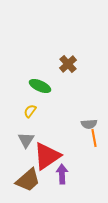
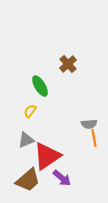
green ellipse: rotated 35 degrees clockwise
gray triangle: rotated 36 degrees clockwise
purple arrow: moved 4 px down; rotated 132 degrees clockwise
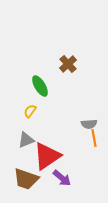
brown trapezoid: moved 2 px left, 1 px up; rotated 60 degrees clockwise
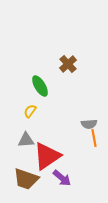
gray triangle: rotated 18 degrees clockwise
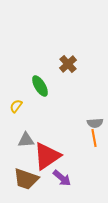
yellow semicircle: moved 14 px left, 5 px up
gray semicircle: moved 6 px right, 1 px up
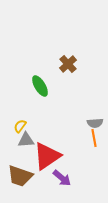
yellow semicircle: moved 4 px right, 20 px down
brown trapezoid: moved 6 px left, 3 px up
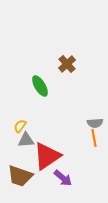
brown cross: moved 1 px left
purple arrow: moved 1 px right
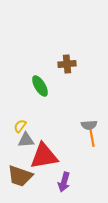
brown cross: rotated 36 degrees clockwise
gray semicircle: moved 6 px left, 2 px down
orange line: moved 2 px left
red triangle: moved 3 px left; rotated 24 degrees clockwise
purple arrow: moved 1 px right, 4 px down; rotated 66 degrees clockwise
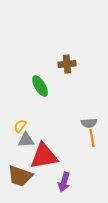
gray semicircle: moved 2 px up
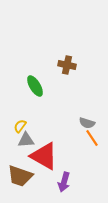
brown cross: moved 1 px down; rotated 18 degrees clockwise
green ellipse: moved 5 px left
gray semicircle: moved 2 px left; rotated 21 degrees clockwise
orange line: rotated 24 degrees counterclockwise
red triangle: rotated 40 degrees clockwise
